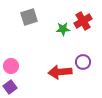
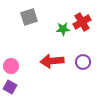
red cross: moved 1 px left, 1 px down
red arrow: moved 8 px left, 11 px up
purple square: rotated 24 degrees counterclockwise
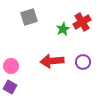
green star: rotated 24 degrees counterclockwise
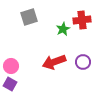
red cross: moved 2 px up; rotated 24 degrees clockwise
red arrow: moved 2 px right, 1 px down; rotated 15 degrees counterclockwise
purple square: moved 3 px up
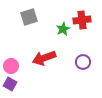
red arrow: moved 10 px left, 4 px up
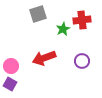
gray square: moved 9 px right, 3 px up
purple circle: moved 1 px left, 1 px up
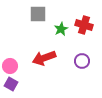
gray square: rotated 18 degrees clockwise
red cross: moved 2 px right, 5 px down; rotated 24 degrees clockwise
green star: moved 2 px left
pink circle: moved 1 px left
purple square: moved 1 px right
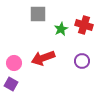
red arrow: moved 1 px left
pink circle: moved 4 px right, 3 px up
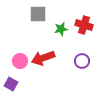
green star: rotated 16 degrees clockwise
pink circle: moved 6 px right, 2 px up
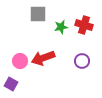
green star: moved 2 px up
